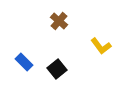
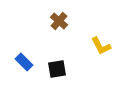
yellow L-shape: rotated 10 degrees clockwise
black square: rotated 30 degrees clockwise
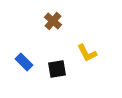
brown cross: moved 6 px left
yellow L-shape: moved 14 px left, 7 px down
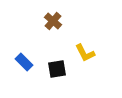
yellow L-shape: moved 2 px left
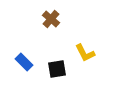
brown cross: moved 2 px left, 2 px up
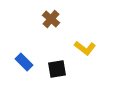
yellow L-shape: moved 5 px up; rotated 25 degrees counterclockwise
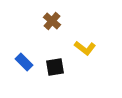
brown cross: moved 1 px right, 2 px down
black square: moved 2 px left, 2 px up
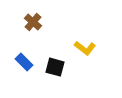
brown cross: moved 19 px left, 1 px down
black square: rotated 24 degrees clockwise
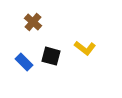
black square: moved 4 px left, 11 px up
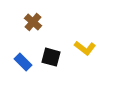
black square: moved 1 px down
blue rectangle: moved 1 px left
